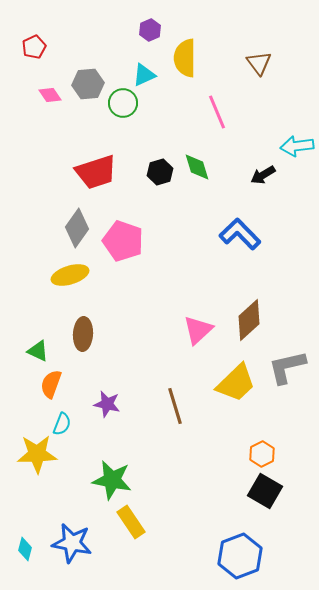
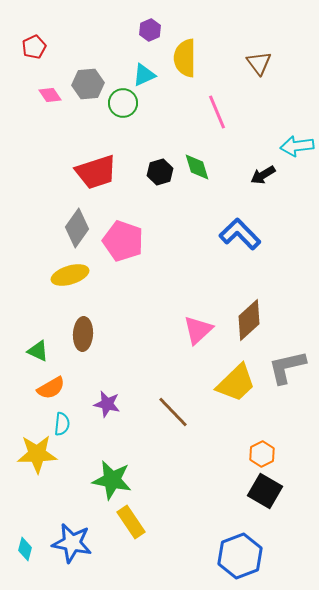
orange semicircle: moved 4 px down; rotated 140 degrees counterclockwise
brown line: moved 2 px left, 6 px down; rotated 27 degrees counterclockwise
cyan semicircle: rotated 15 degrees counterclockwise
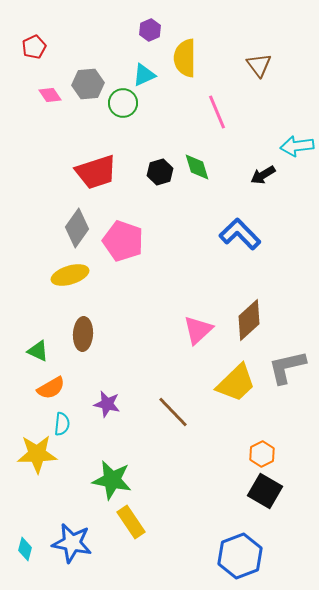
brown triangle: moved 2 px down
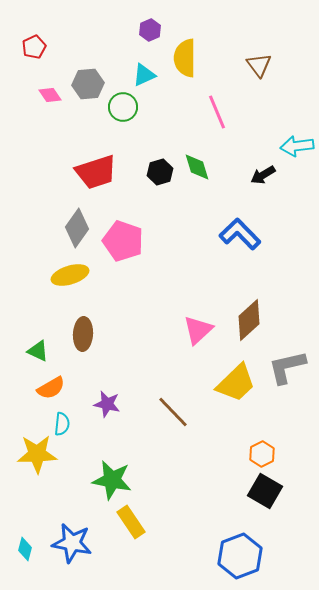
green circle: moved 4 px down
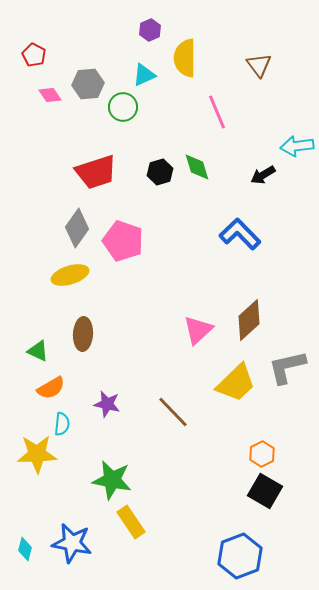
red pentagon: moved 8 px down; rotated 20 degrees counterclockwise
